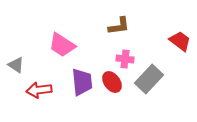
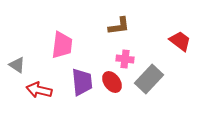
pink trapezoid: rotated 116 degrees counterclockwise
gray triangle: moved 1 px right
red arrow: rotated 20 degrees clockwise
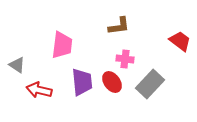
gray rectangle: moved 1 px right, 5 px down
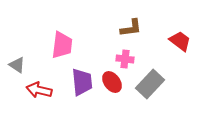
brown L-shape: moved 12 px right, 2 px down
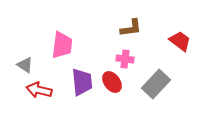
gray triangle: moved 8 px right
gray rectangle: moved 6 px right
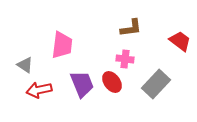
purple trapezoid: moved 2 px down; rotated 16 degrees counterclockwise
red arrow: rotated 25 degrees counterclockwise
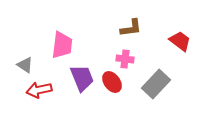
purple trapezoid: moved 6 px up
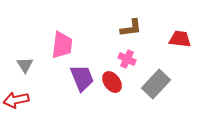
red trapezoid: moved 2 px up; rotated 30 degrees counterclockwise
pink cross: moved 2 px right; rotated 18 degrees clockwise
gray triangle: rotated 24 degrees clockwise
red arrow: moved 23 px left, 10 px down
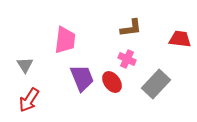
pink trapezoid: moved 3 px right, 5 px up
red arrow: moved 13 px right; rotated 45 degrees counterclockwise
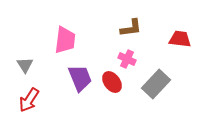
purple trapezoid: moved 2 px left
